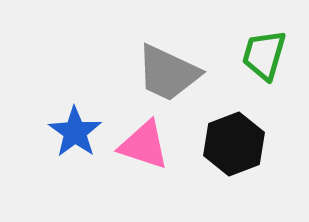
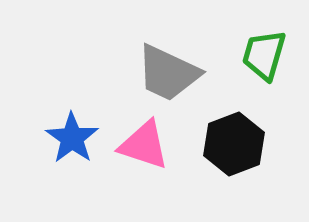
blue star: moved 3 px left, 6 px down
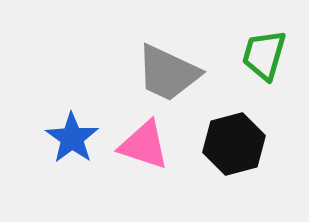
black hexagon: rotated 6 degrees clockwise
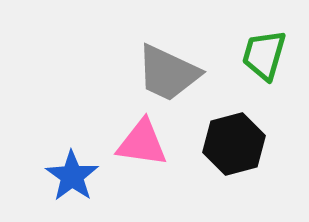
blue star: moved 38 px down
pink triangle: moved 2 px left, 2 px up; rotated 10 degrees counterclockwise
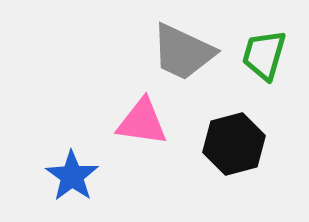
gray trapezoid: moved 15 px right, 21 px up
pink triangle: moved 21 px up
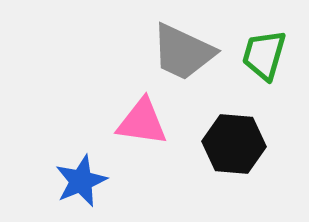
black hexagon: rotated 20 degrees clockwise
blue star: moved 9 px right, 5 px down; rotated 14 degrees clockwise
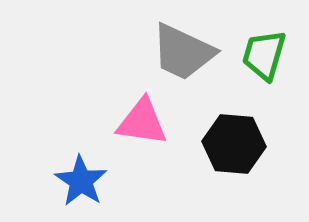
blue star: rotated 16 degrees counterclockwise
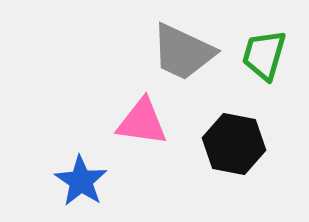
black hexagon: rotated 6 degrees clockwise
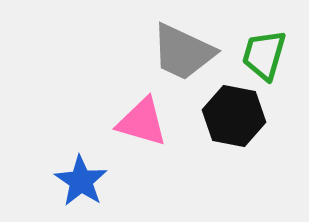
pink triangle: rotated 8 degrees clockwise
black hexagon: moved 28 px up
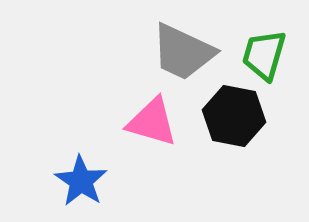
pink triangle: moved 10 px right
